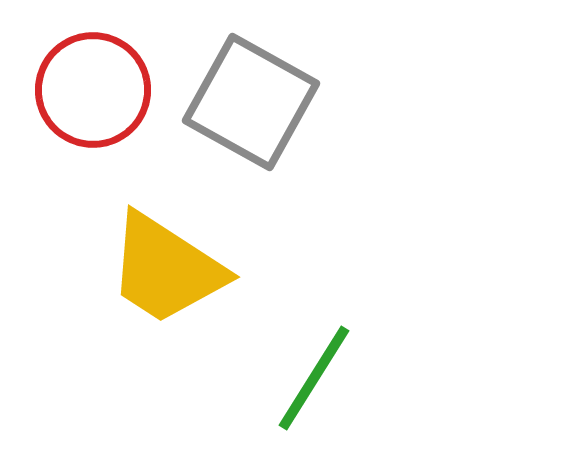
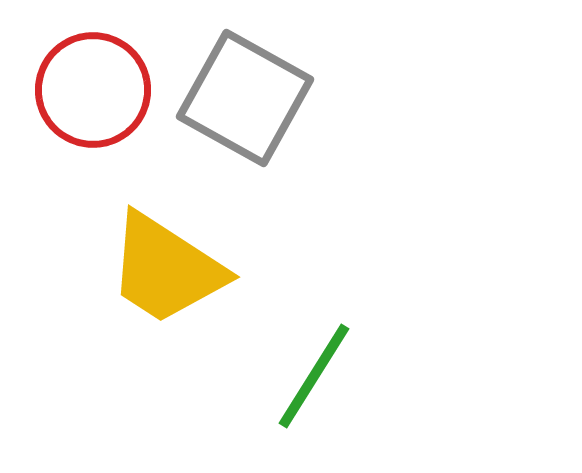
gray square: moved 6 px left, 4 px up
green line: moved 2 px up
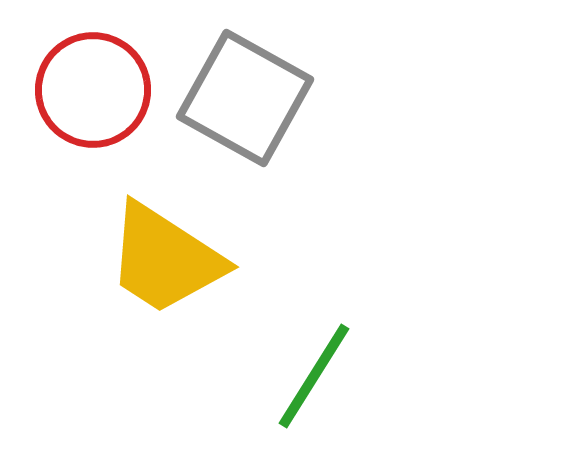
yellow trapezoid: moved 1 px left, 10 px up
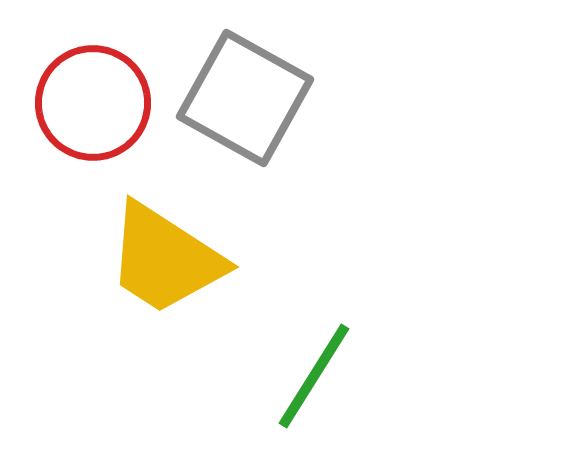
red circle: moved 13 px down
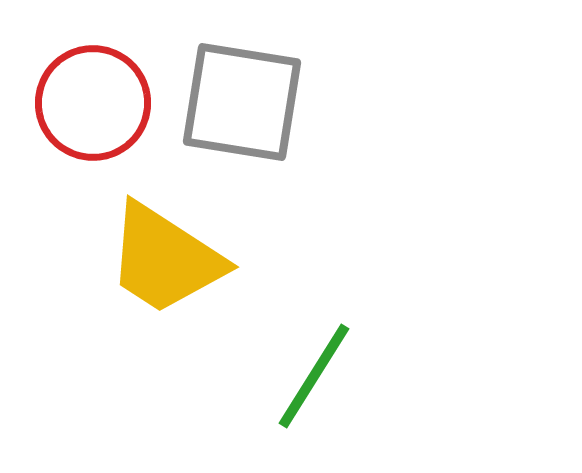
gray square: moved 3 px left, 4 px down; rotated 20 degrees counterclockwise
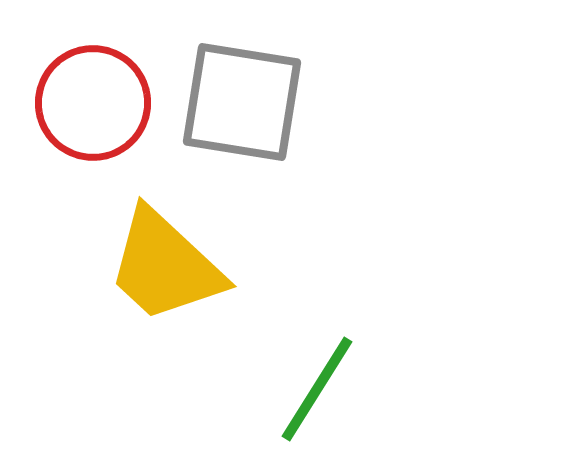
yellow trapezoid: moved 7 px down; rotated 10 degrees clockwise
green line: moved 3 px right, 13 px down
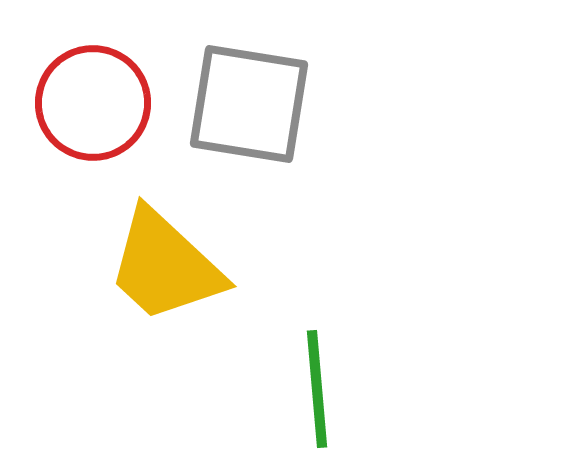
gray square: moved 7 px right, 2 px down
green line: rotated 37 degrees counterclockwise
